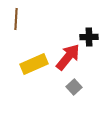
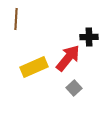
red arrow: moved 1 px down
yellow rectangle: moved 3 px down
gray square: moved 1 px down
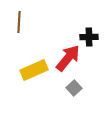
brown line: moved 3 px right, 3 px down
yellow rectangle: moved 3 px down
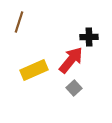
brown line: rotated 15 degrees clockwise
red arrow: moved 3 px right, 2 px down
